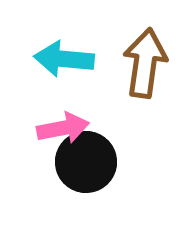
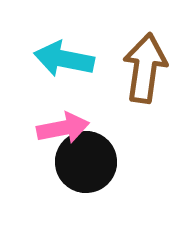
cyan arrow: rotated 6 degrees clockwise
brown arrow: moved 5 px down
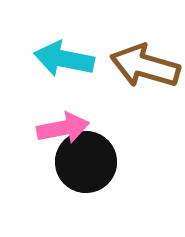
brown arrow: moved 2 px up; rotated 82 degrees counterclockwise
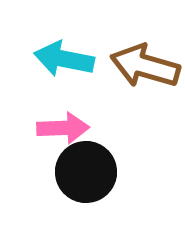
pink arrow: rotated 9 degrees clockwise
black circle: moved 10 px down
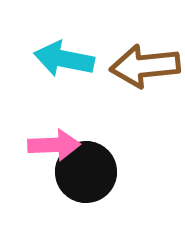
brown arrow: rotated 22 degrees counterclockwise
pink arrow: moved 9 px left, 17 px down
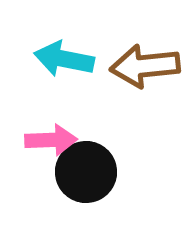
pink arrow: moved 3 px left, 5 px up
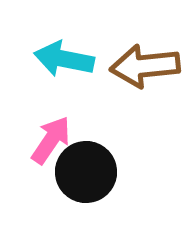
pink arrow: rotated 54 degrees counterclockwise
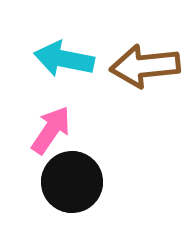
pink arrow: moved 10 px up
black circle: moved 14 px left, 10 px down
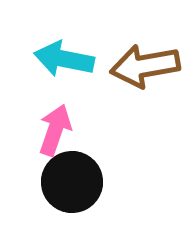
brown arrow: rotated 4 degrees counterclockwise
pink arrow: moved 4 px right; rotated 15 degrees counterclockwise
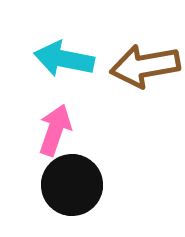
black circle: moved 3 px down
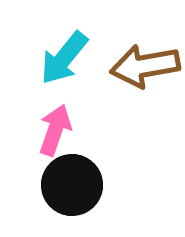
cyan arrow: moved 1 px up; rotated 62 degrees counterclockwise
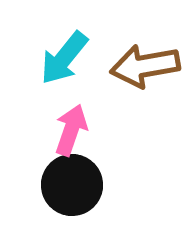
pink arrow: moved 16 px right
